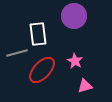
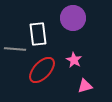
purple circle: moved 1 px left, 2 px down
gray line: moved 2 px left, 4 px up; rotated 20 degrees clockwise
pink star: moved 1 px left, 1 px up
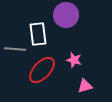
purple circle: moved 7 px left, 3 px up
pink star: rotated 14 degrees counterclockwise
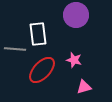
purple circle: moved 10 px right
pink triangle: moved 1 px left, 1 px down
